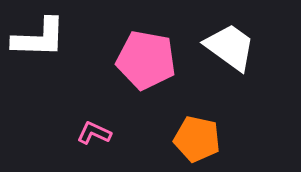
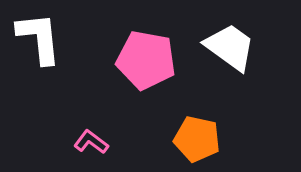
white L-shape: rotated 98 degrees counterclockwise
pink L-shape: moved 3 px left, 9 px down; rotated 12 degrees clockwise
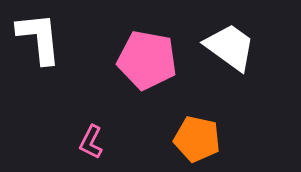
pink pentagon: moved 1 px right
pink L-shape: rotated 100 degrees counterclockwise
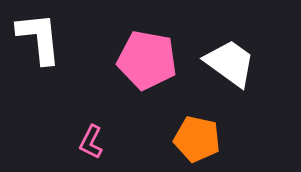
white trapezoid: moved 16 px down
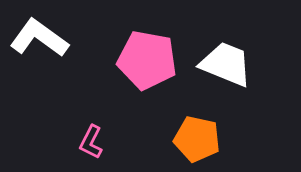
white L-shape: rotated 48 degrees counterclockwise
white trapezoid: moved 4 px left, 1 px down; rotated 14 degrees counterclockwise
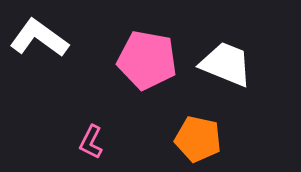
orange pentagon: moved 1 px right
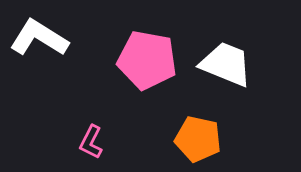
white L-shape: rotated 4 degrees counterclockwise
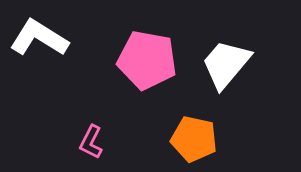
white trapezoid: rotated 72 degrees counterclockwise
orange pentagon: moved 4 px left
